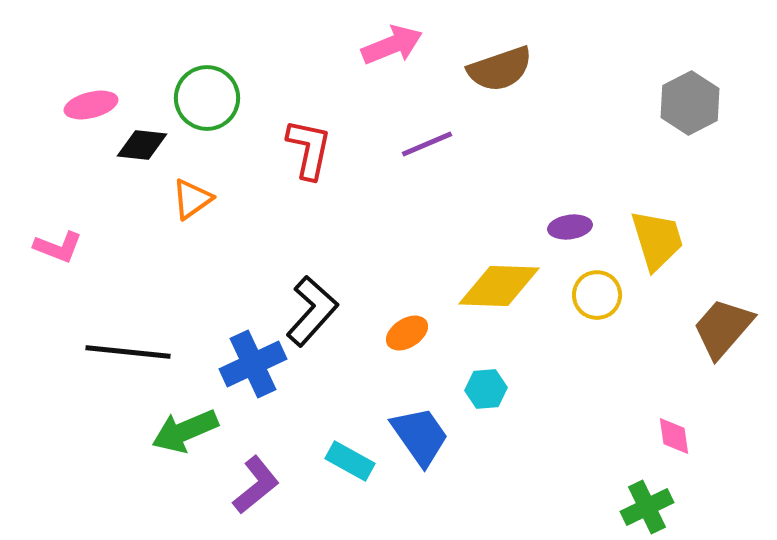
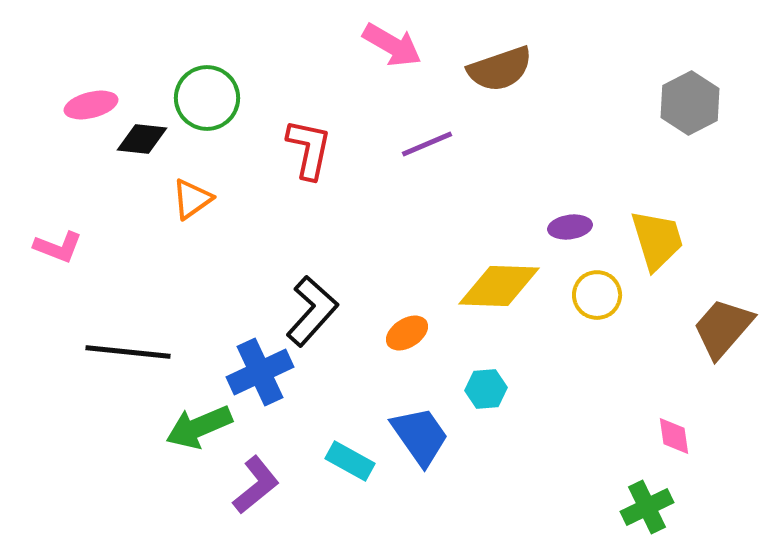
pink arrow: rotated 52 degrees clockwise
black diamond: moved 6 px up
blue cross: moved 7 px right, 8 px down
green arrow: moved 14 px right, 4 px up
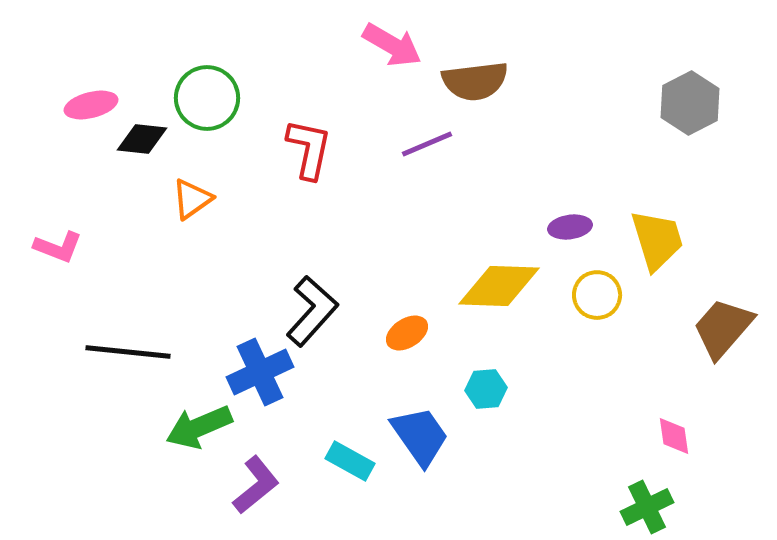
brown semicircle: moved 25 px left, 12 px down; rotated 12 degrees clockwise
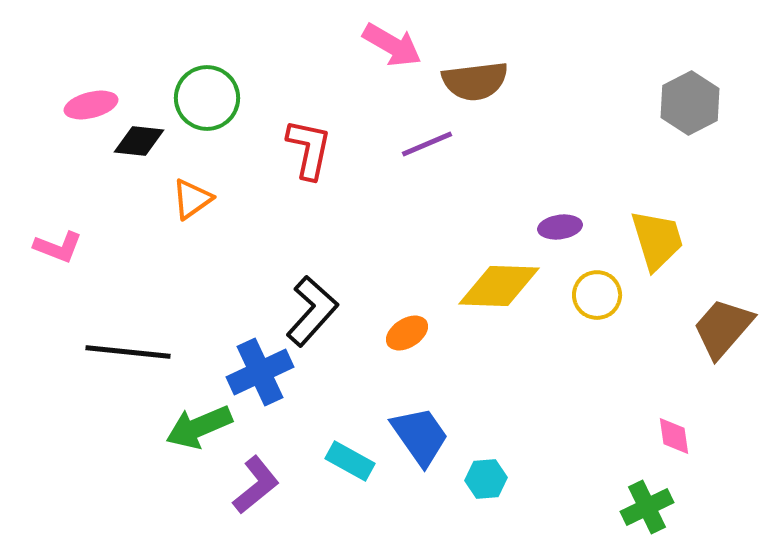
black diamond: moved 3 px left, 2 px down
purple ellipse: moved 10 px left
cyan hexagon: moved 90 px down
